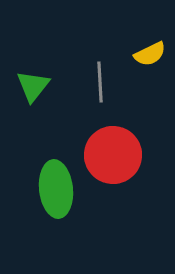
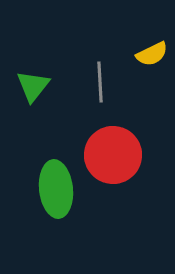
yellow semicircle: moved 2 px right
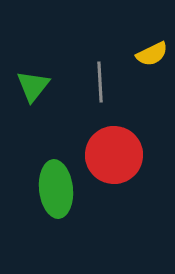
red circle: moved 1 px right
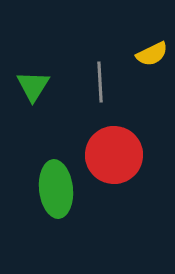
green triangle: rotated 6 degrees counterclockwise
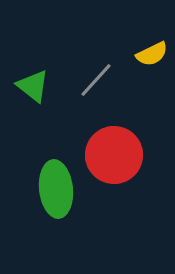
gray line: moved 4 px left, 2 px up; rotated 45 degrees clockwise
green triangle: rotated 24 degrees counterclockwise
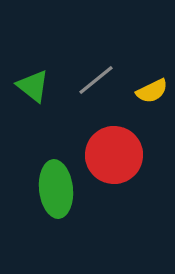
yellow semicircle: moved 37 px down
gray line: rotated 9 degrees clockwise
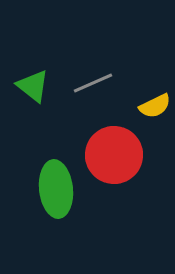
gray line: moved 3 px left, 3 px down; rotated 15 degrees clockwise
yellow semicircle: moved 3 px right, 15 px down
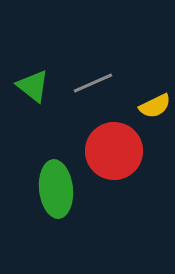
red circle: moved 4 px up
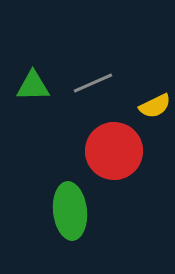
green triangle: rotated 39 degrees counterclockwise
green ellipse: moved 14 px right, 22 px down
